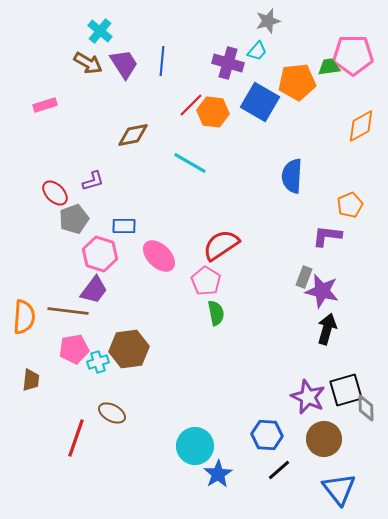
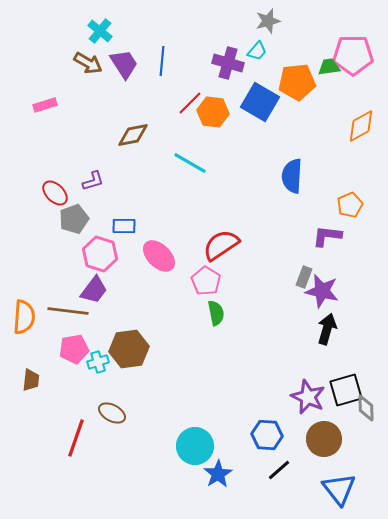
red line at (191, 105): moved 1 px left, 2 px up
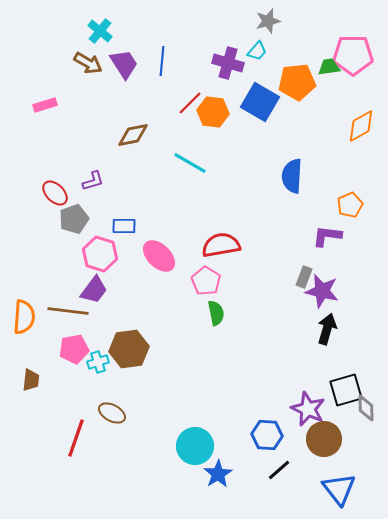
red semicircle at (221, 245): rotated 24 degrees clockwise
purple star at (308, 397): moved 12 px down
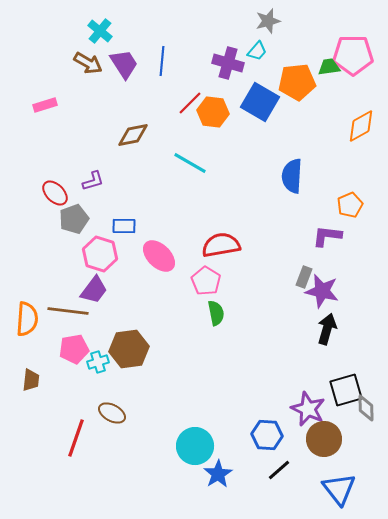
orange semicircle at (24, 317): moved 3 px right, 2 px down
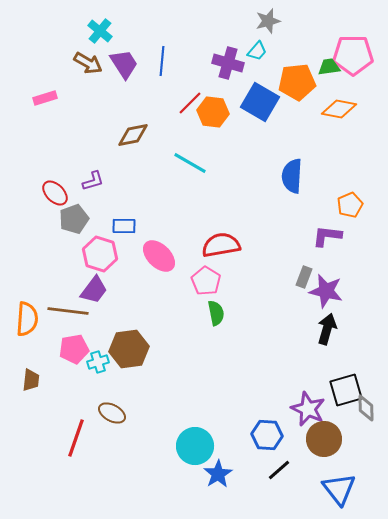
pink rectangle at (45, 105): moved 7 px up
orange diamond at (361, 126): moved 22 px left, 17 px up; rotated 40 degrees clockwise
purple star at (322, 291): moved 4 px right
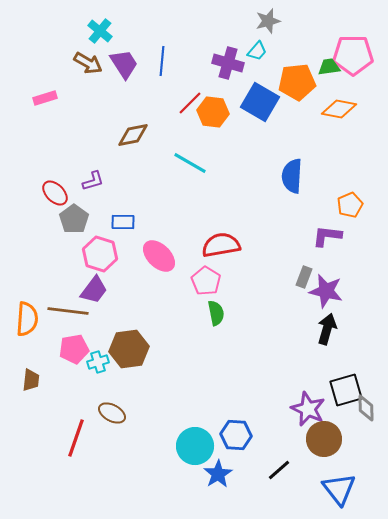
gray pentagon at (74, 219): rotated 16 degrees counterclockwise
blue rectangle at (124, 226): moved 1 px left, 4 px up
blue hexagon at (267, 435): moved 31 px left
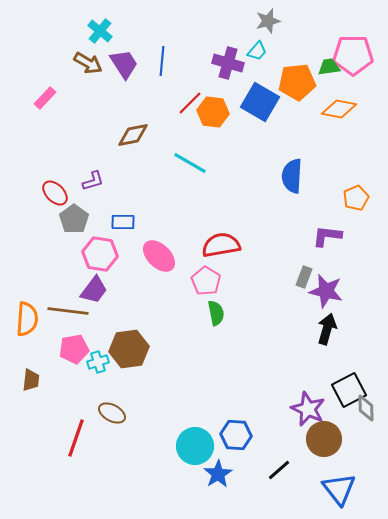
pink rectangle at (45, 98): rotated 30 degrees counterclockwise
orange pentagon at (350, 205): moved 6 px right, 7 px up
pink hexagon at (100, 254): rotated 8 degrees counterclockwise
black square at (346, 390): moved 3 px right; rotated 12 degrees counterclockwise
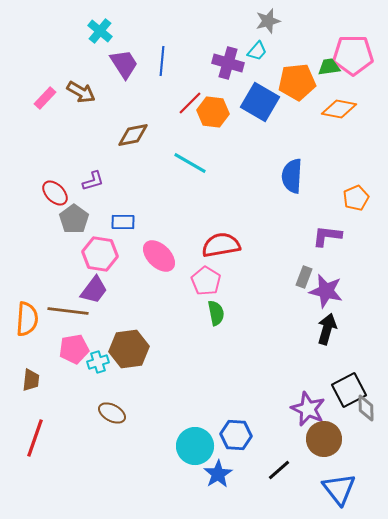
brown arrow at (88, 63): moved 7 px left, 29 px down
red line at (76, 438): moved 41 px left
